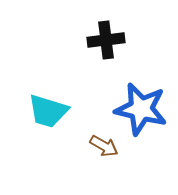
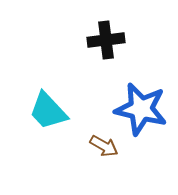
cyan trapezoid: rotated 30 degrees clockwise
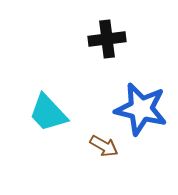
black cross: moved 1 px right, 1 px up
cyan trapezoid: moved 2 px down
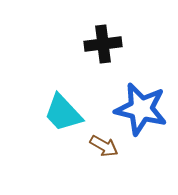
black cross: moved 4 px left, 5 px down
cyan trapezoid: moved 15 px right
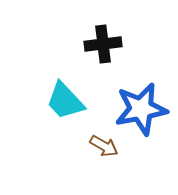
blue star: rotated 24 degrees counterclockwise
cyan trapezoid: moved 2 px right, 12 px up
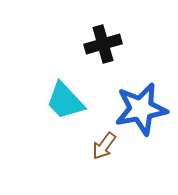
black cross: rotated 9 degrees counterclockwise
brown arrow: rotated 96 degrees clockwise
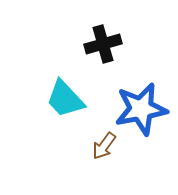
cyan trapezoid: moved 2 px up
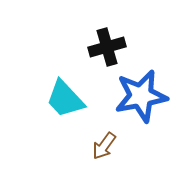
black cross: moved 4 px right, 3 px down
blue star: moved 13 px up
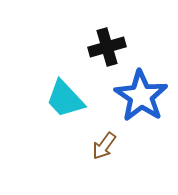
blue star: rotated 28 degrees counterclockwise
